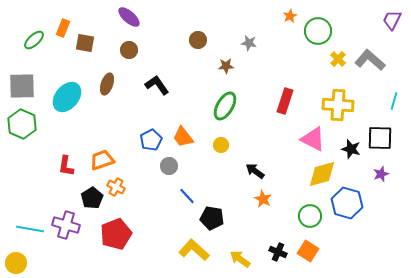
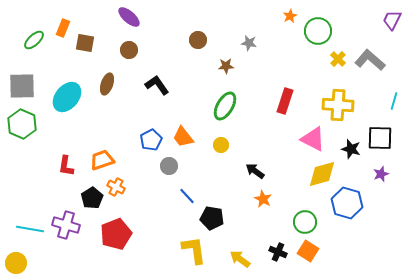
green circle at (310, 216): moved 5 px left, 6 px down
yellow L-shape at (194, 250): rotated 40 degrees clockwise
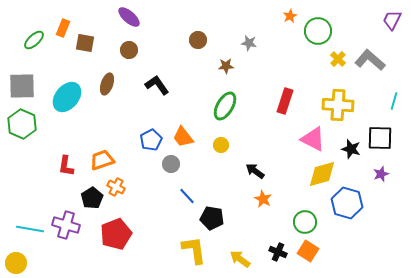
gray circle at (169, 166): moved 2 px right, 2 px up
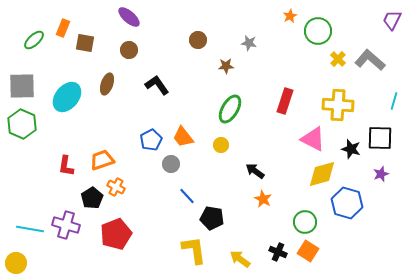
green ellipse at (225, 106): moved 5 px right, 3 px down
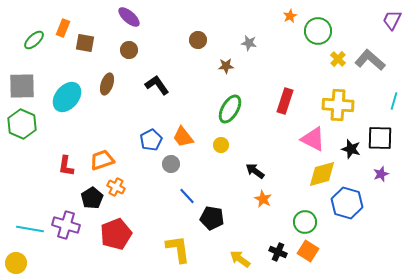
yellow L-shape at (194, 250): moved 16 px left, 1 px up
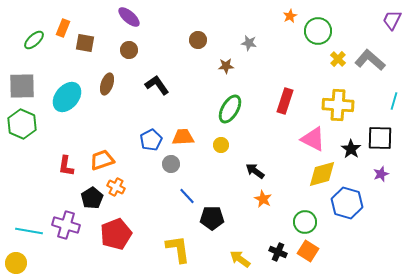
orange trapezoid at (183, 137): rotated 125 degrees clockwise
black star at (351, 149): rotated 18 degrees clockwise
black pentagon at (212, 218): rotated 10 degrees counterclockwise
cyan line at (30, 229): moved 1 px left, 2 px down
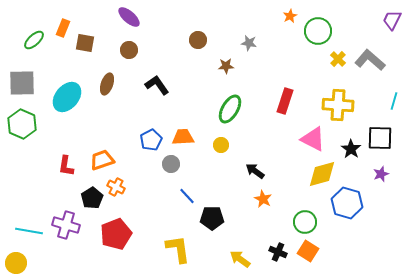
gray square at (22, 86): moved 3 px up
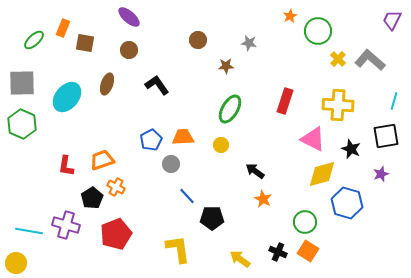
black square at (380, 138): moved 6 px right, 2 px up; rotated 12 degrees counterclockwise
black star at (351, 149): rotated 12 degrees counterclockwise
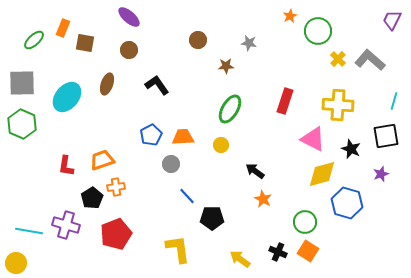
blue pentagon at (151, 140): moved 5 px up
orange cross at (116, 187): rotated 36 degrees counterclockwise
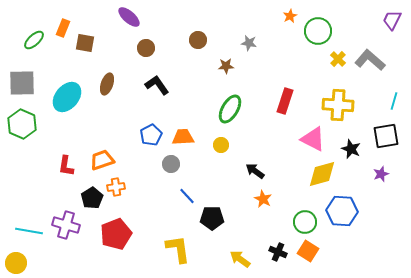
brown circle at (129, 50): moved 17 px right, 2 px up
blue hexagon at (347, 203): moved 5 px left, 8 px down; rotated 12 degrees counterclockwise
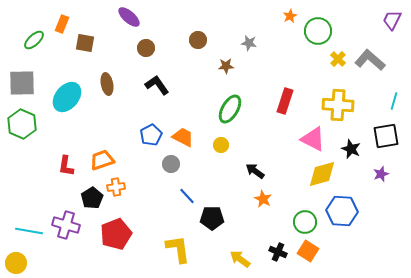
orange rectangle at (63, 28): moved 1 px left, 4 px up
brown ellipse at (107, 84): rotated 30 degrees counterclockwise
orange trapezoid at (183, 137): rotated 30 degrees clockwise
